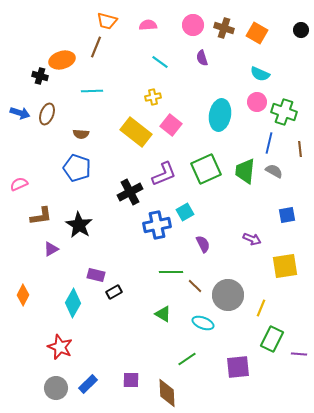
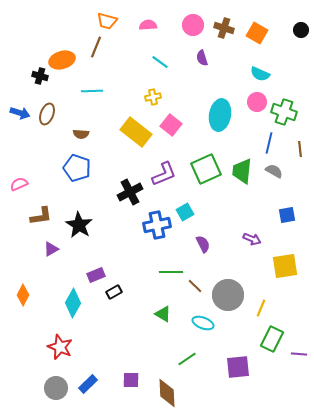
green trapezoid at (245, 171): moved 3 px left
purple rectangle at (96, 275): rotated 36 degrees counterclockwise
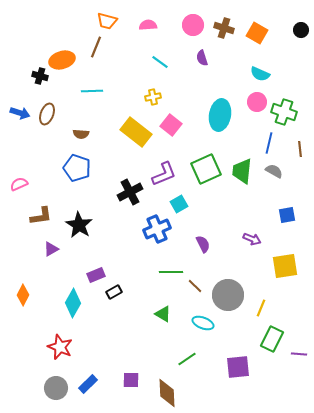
cyan square at (185, 212): moved 6 px left, 8 px up
blue cross at (157, 225): moved 4 px down; rotated 12 degrees counterclockwise
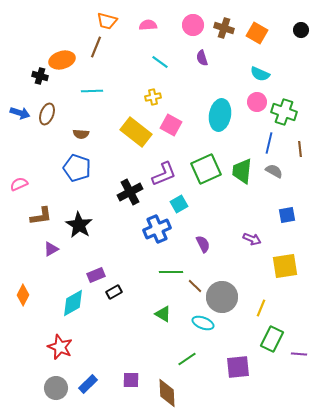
pink square at (171, 125): rotated 10 degrees counterclockwise
gray circle at (228, 295): moved 6 px left, 2 px down
cyan diamond at (73, 303): rotated 32 degrees clockwise
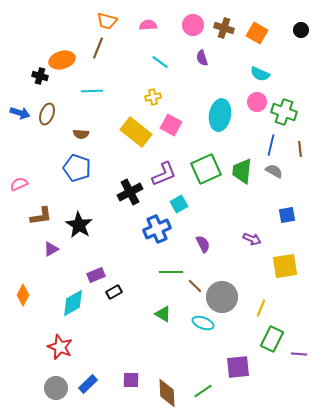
brown line at (96, 47): moved 2 px right, 1 px down
blue line at (269, 143): moved 2 px right, 2 px down
green line at (187, 359): moved 16 px right, 32 px down
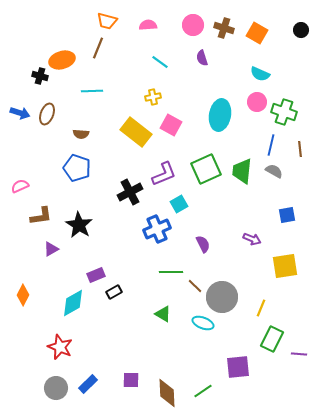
pink semicircle at (19, 184): moved 1 px right, 2 px down
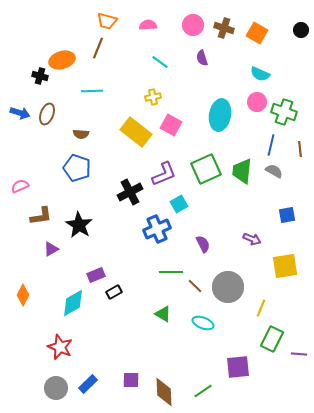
gray circle at (222, 297): moved 6 px right, 10 px up
brown diamond at (167, 393): moved 3 px left, 1 px up
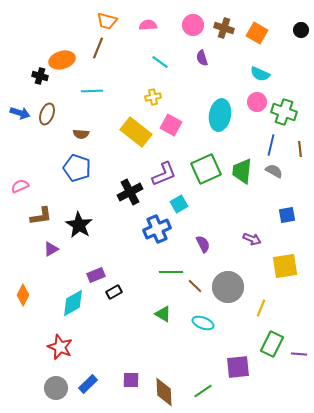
green rectangle at (272, 339): moved 5 px down
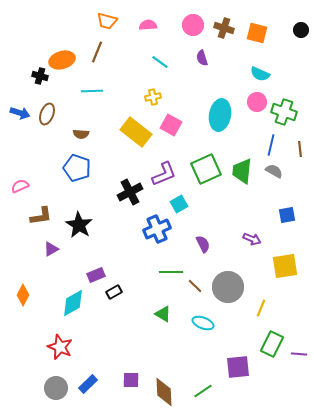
orange square at (257, 33): rotated 15 degrees counterclockwise
brown line at (98, 48): moved 1 px left, 4 px down
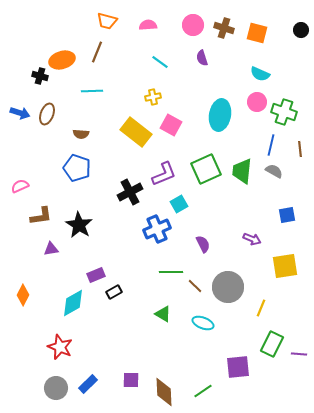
purple triangle at (51, 249): rotated 21 degrees clockwise
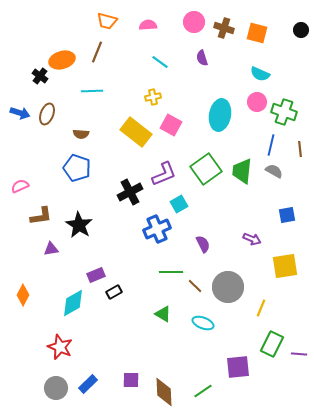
pink circle at (193, 25): moved 1 px right, 3 px up
black cross at (40, 76): rotated 21 degrees clockwise
green square at (206, 169): rotated 12 degrees counterclockwise
